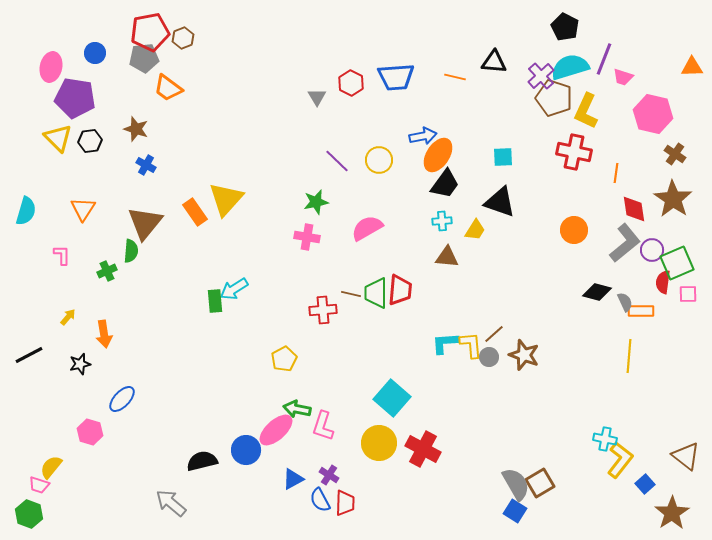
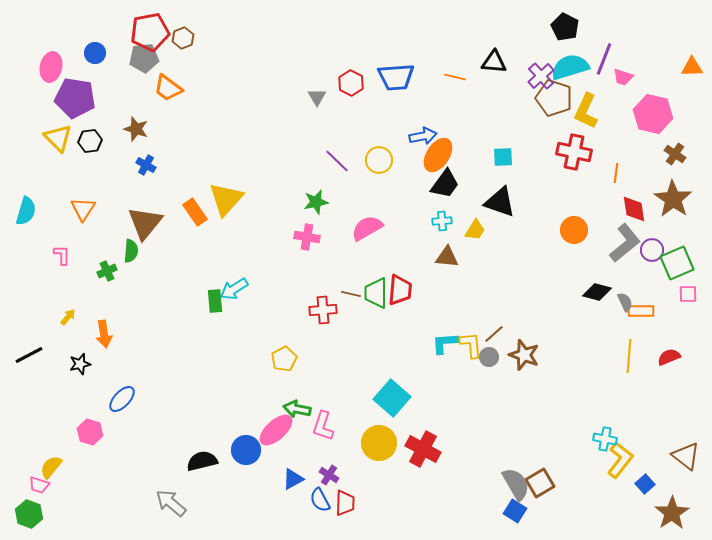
red semicircle at (663, 282): moved 6 px right, 75 px down; rotated 60 degrees clockwise
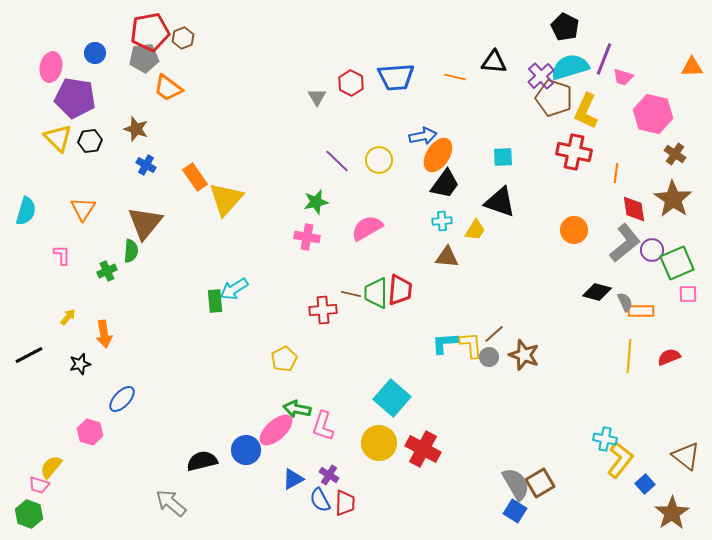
orange rectangle at (195, 212): moved 35 px up
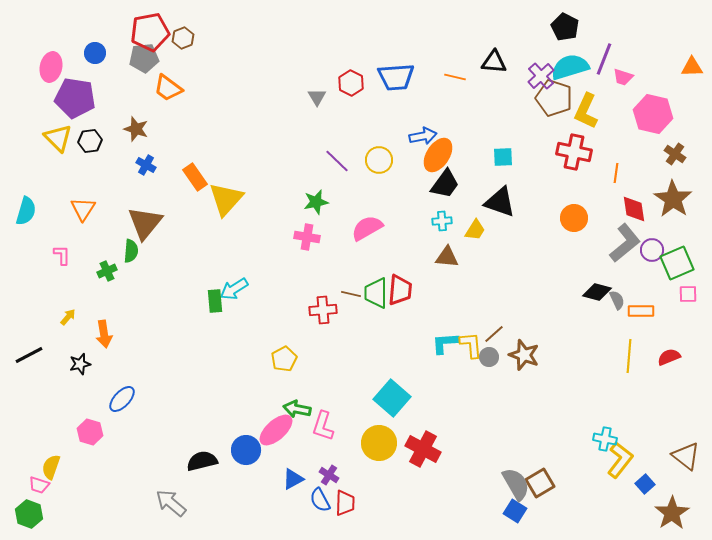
orange circle at (574, 230): moved 12 px up
gray semicircle at (625, 302): moved 8 px left, 2 px up
yellow semicircle at (51, 467): rotated 20 degrees counterclockwise
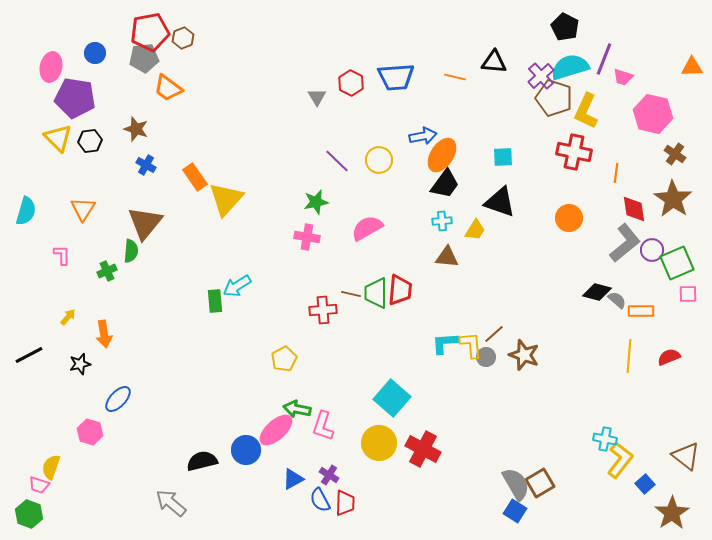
orange ellipse at (438, 155): moved 4 px right
orange circle at (574, 218): moved 5 px left
cyan arrow at (234, 289): moved 3 px right, 3 px up
gray semicircle at (617, 300): rotated 24 degrees counterclockwise
gray circle at (489, 357): moved 3 px left
blue ellipse at (122, 399): moved 4 px left
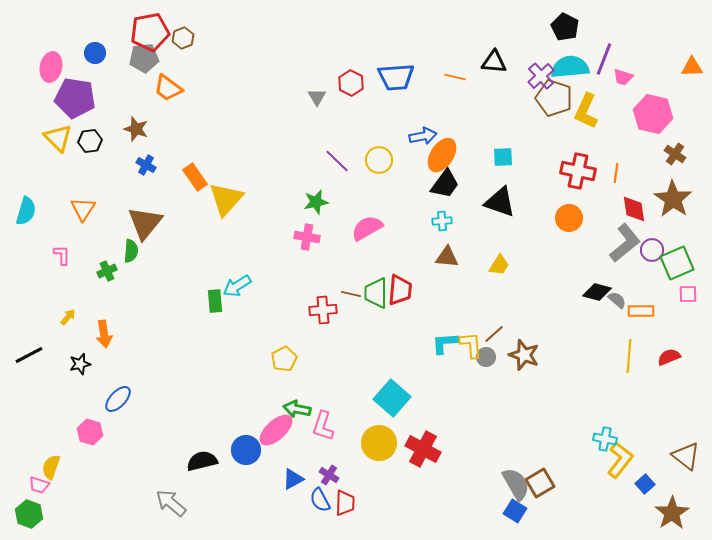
cyan semicircle at (570, 67): rotated 12 degrees clockwise
red cross at (574, 152): moved 4 px right, 19 px down
yellow trapezoid at (475, 230): moved 24 px right, 35 px down
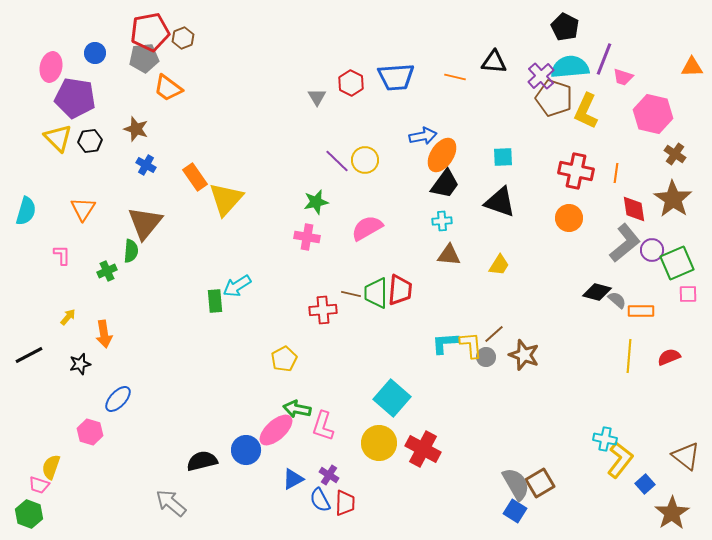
yellow circle at (379, 160): moved 14 px left
red cross at (578, 171): moved 2 px left
brown triangle at (447, 257): moved 2 px right, 2 px up
